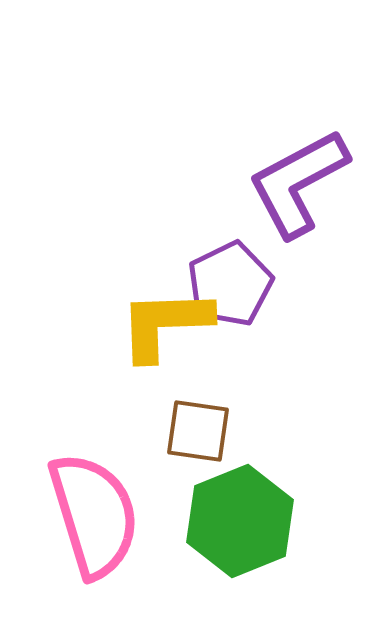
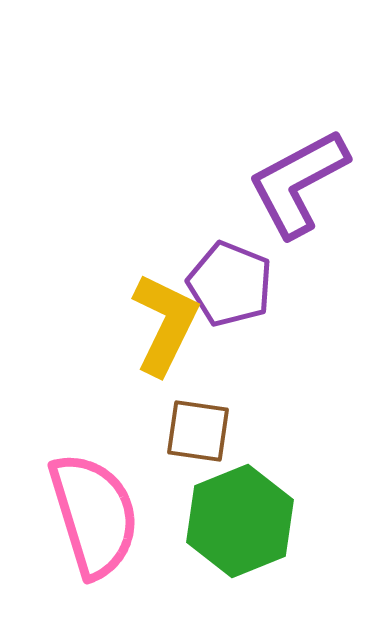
purple pentagon: rotated 24 degrees counterclockwise
yellow L-shape: rotated 118 degrees clockwise
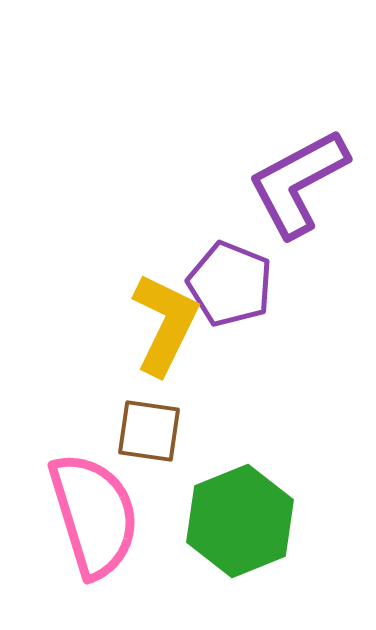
brown square: moved 49 px left
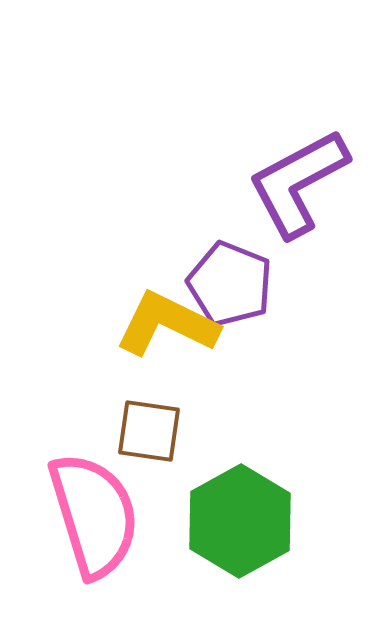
yellow L-shape: moved 2 px right; rotated 90 degrees counterclockwise
green hexagon: rotated 7 degrees counterclockwise
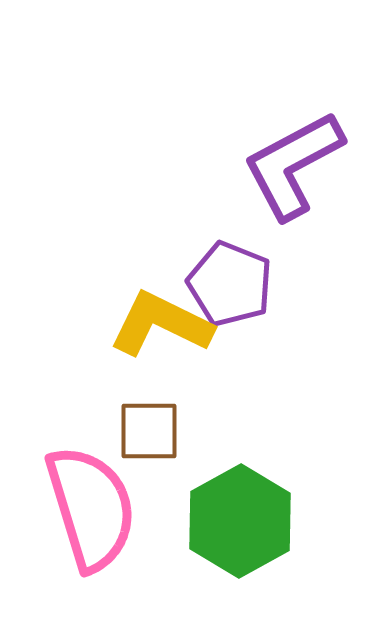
purple L-shape: moved 5 px left, 18 px up
yellow L-shape: moved 6 px left
brown square: rotated 8 degrees counterclockwise
pink semicircle: moved 3 px left, 7 px up
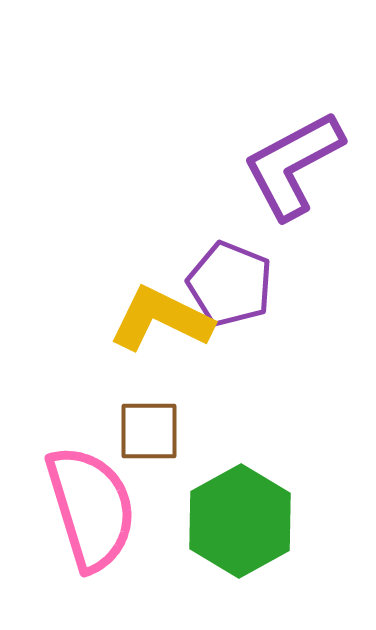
yellow L-shape: moved 5 px up
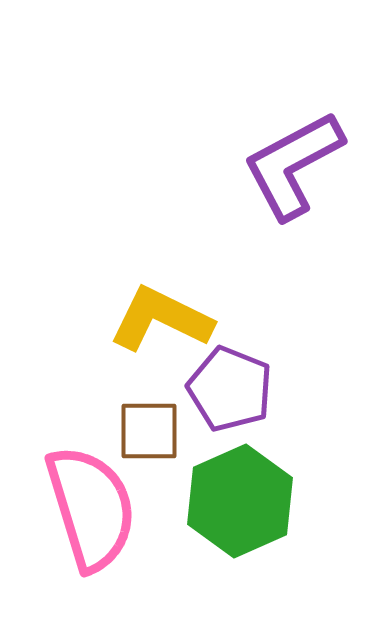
purple pentagon: moved 105 px down
green hexagon: moved 20 px up; rotated 5 degrees clockwise
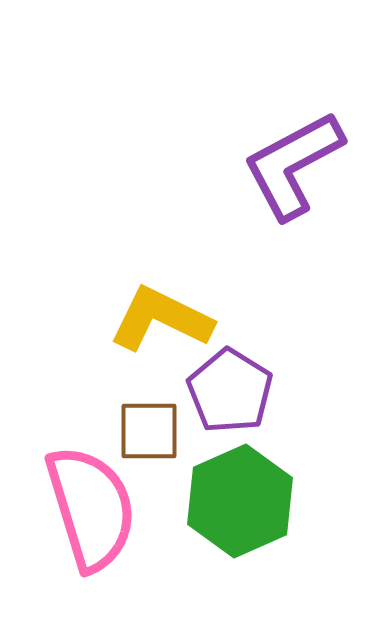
purple pentagon: moved 2 px down; rotated 10 degrees clockwise
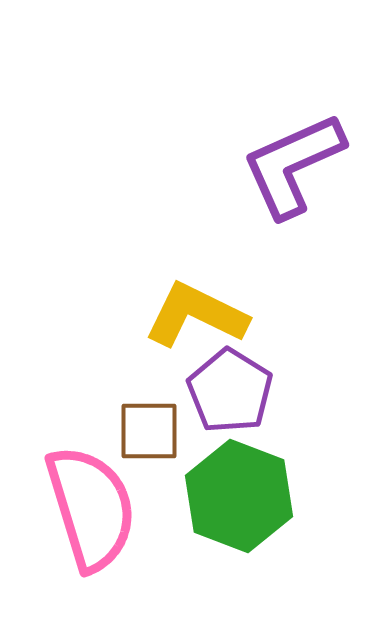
purple L-shape: rotated 4 degrees clockwise
yellow L-shape: moved 35 px right, 4 px up
green hexagon: moved 1 px left, 5 px up; rotated 15 degrees counterclockwise
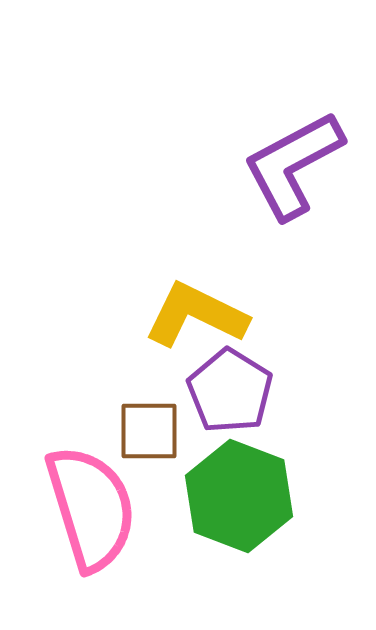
purple L-shape: rotated 4 degrees counterclockwise
